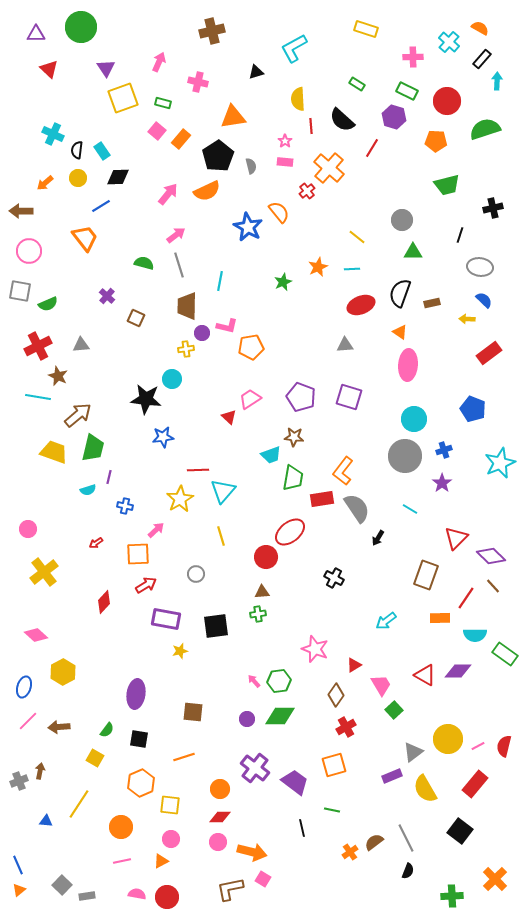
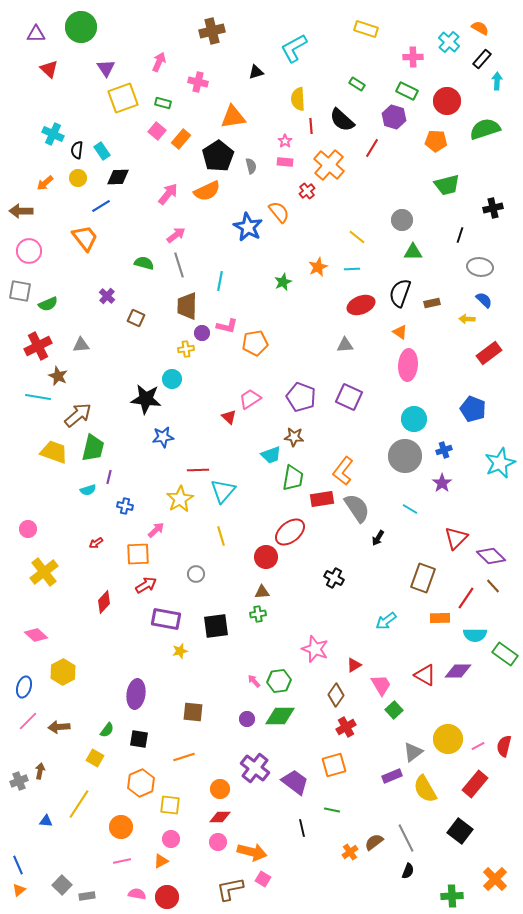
orange cross at (329, 168): moved 3 px up
orange pentagon at (251, 347): moved 4 px right, 4 px up
purple square at (349, 397): rotated 8 degrees clockwise
brown rectangle at (426, 575): moved 3 px left, 3 px down
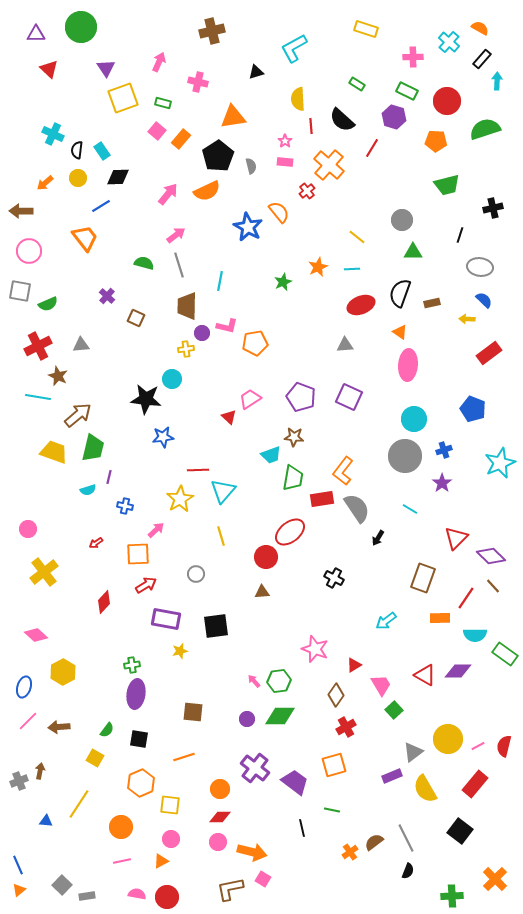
green cross at (258, 614): moved 126 px left, 51 px down
